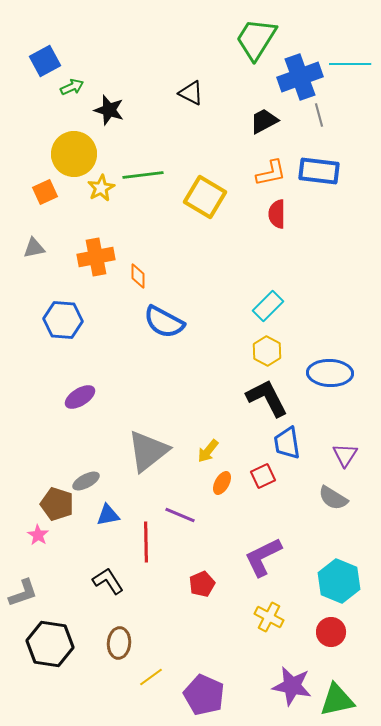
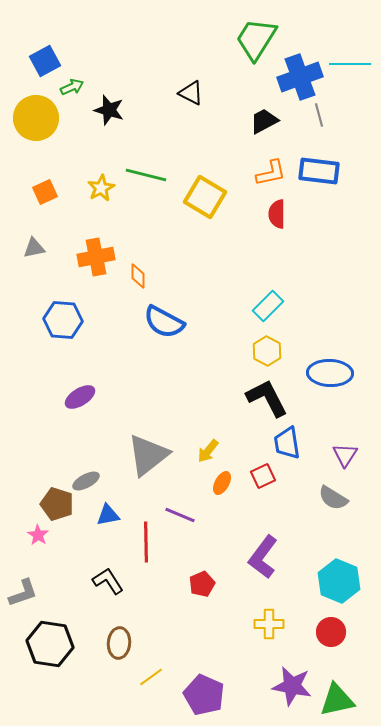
yellow circle at (74, 154): moved 38 px left, 36 px up
green line at (143, 175): moved 3 px right; rotated 21 degrees clockwise
gray triangle at (148, 451): moved 4 px down
purple L-shape at (263, 557): rotated 27 degrees counterclockwise
yellow cross at (269, 617): moved 7 px down; rotated 28 degrees counterclockwise
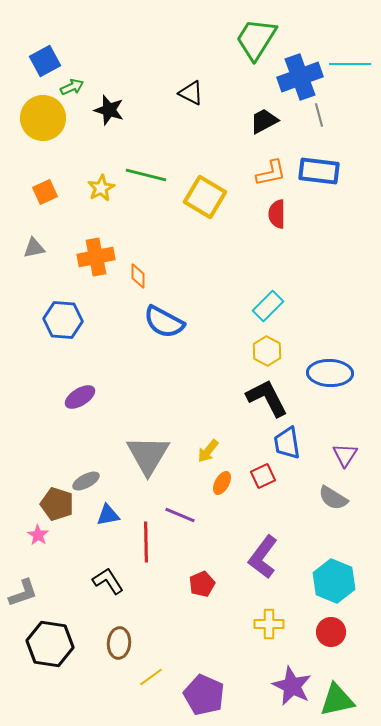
yellow circle at (36, 118): moved 7 px right
gray triangle at (148, 455): rotated 21 degrees counterclockwise
cyan hexagon at (339, 581): moved 5 px left
purple star at (292, 686): rotated 15 degrees clockwise
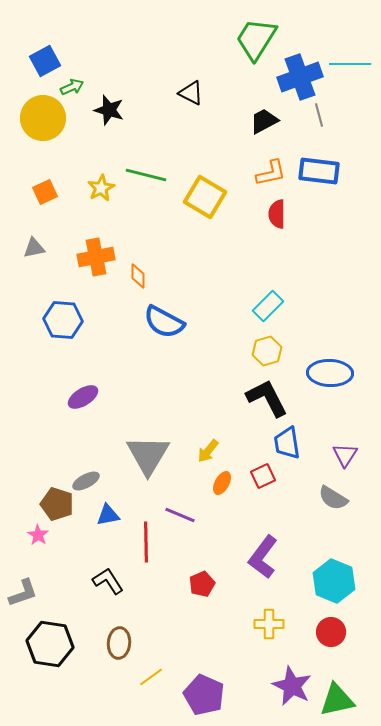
yellow hexagon at (267, 351): rotated 16 degrees clockwise
purple ellipse at (80, 397): moved 3 px right
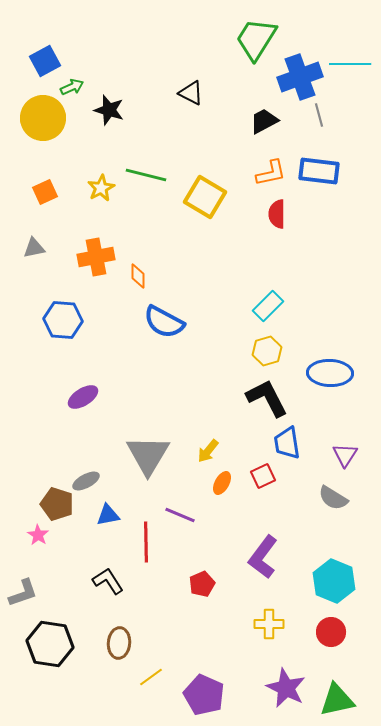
purple star at (292, 686): moved 6 px left, 2 px down
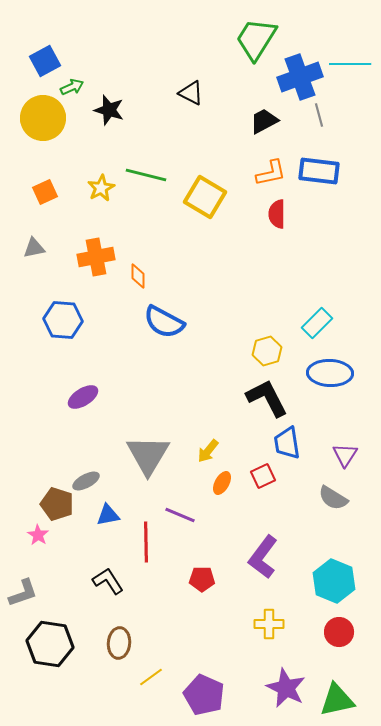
cyan rectangle at (268, 306): moved 49 px right, 17 px down
red pentagon at (202, 584): moved 5 px up; rotated 25 degrees clockwise
red circle at (331, 632): moved 8 px right
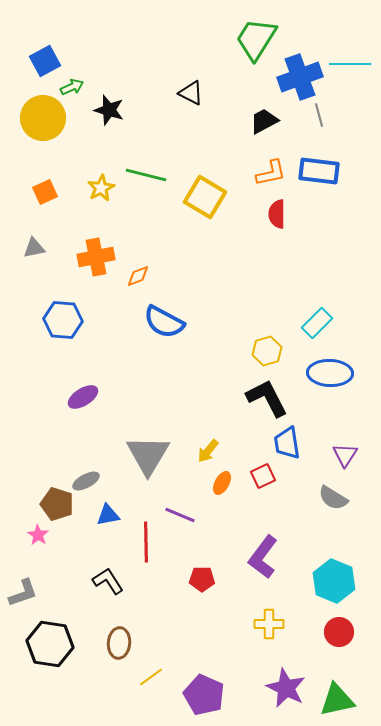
orange diamond at (138, 276): rotated 70 degrees clockwise
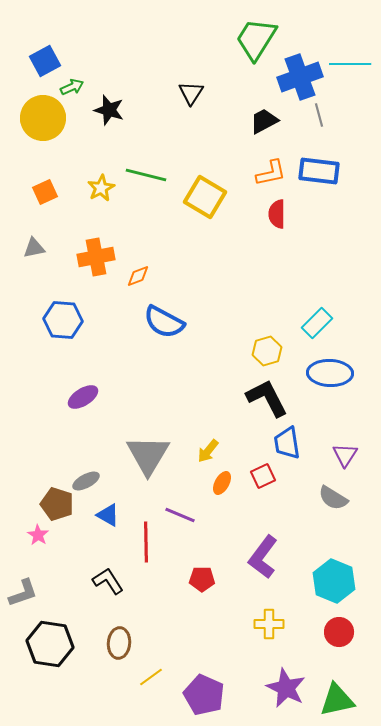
black triangle at (191, 93): rotated 36 degrees clockwise
blue triangle at (108, 515): rotated 40 degrees clockwise
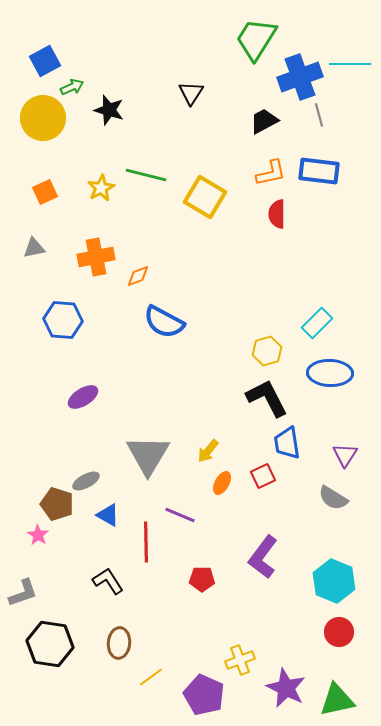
yellow cross at (269, 624): moved 29 px left, 36 px down; rotated 20 degrees counterclockwise
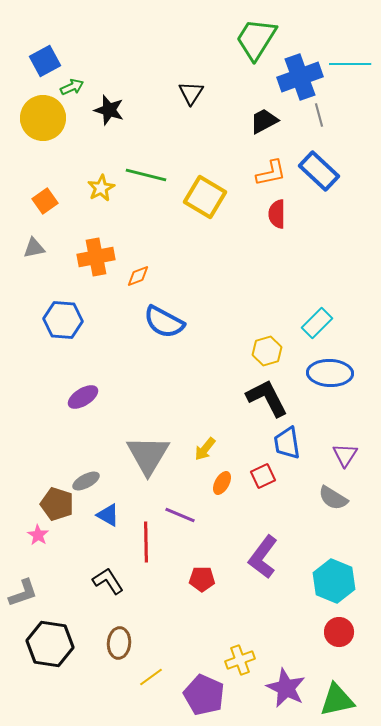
blue rectangle at (319, 171): rotated 36 degrees clockwise
orange square at (45, 192): moved 9 px down; rotated 10 degrees counterclockwise
yellow arrow at (208, 451): moved 3 px left, 2 px up
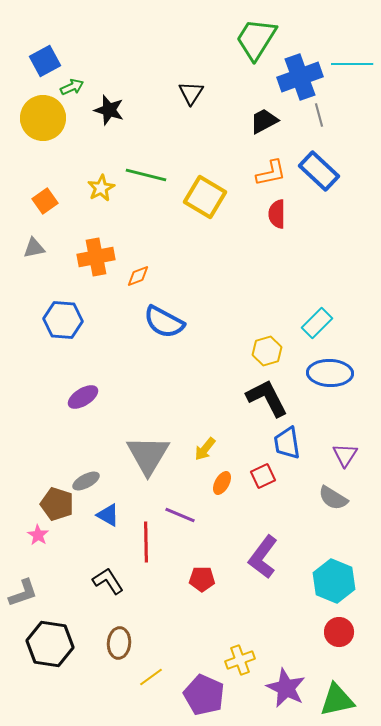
cyan line at (350, 64): moved 2 px right
